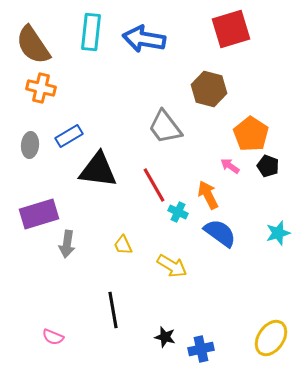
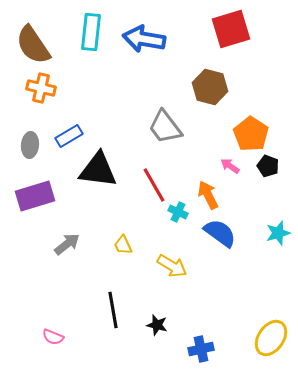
brown hexagon: moved 1 px right, 2 px up
purple rectangle: moved 4 px left, 18 px up
gray arrow: rotated 136 degrees counterclockwise
black star: moved 8 px left, 12 px up
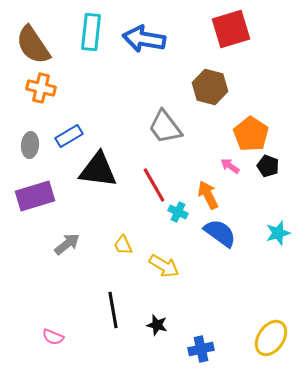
yellow arrow: moved 8 px left
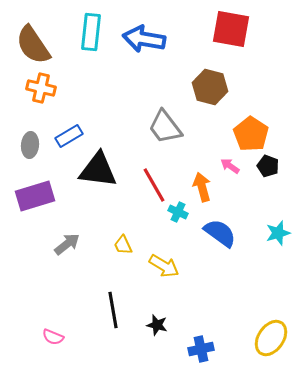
red square: rotated 27 degrees clockwise
orange arrow: moved 6 px left, 8 px up; rotated 12 degrees clockwise
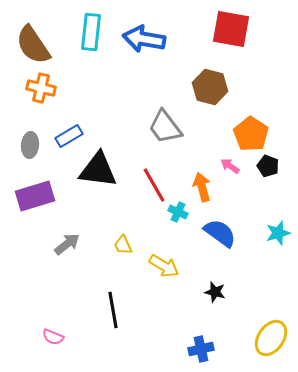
black star: moved 58 px right, 33 px up
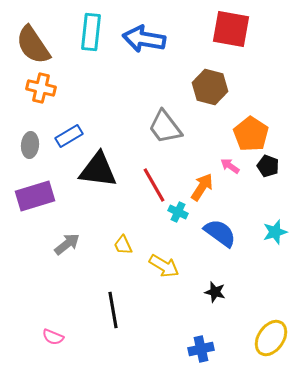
orange arrow: rotated 48 degrees clockwise
cyan star: moved 3 px left, 1 px up
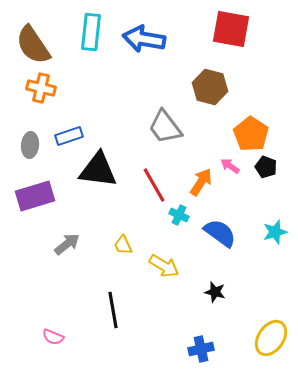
blue rectangle: rotated 12 degrees clockwise
black pentagon: moved 2 px left, 1 px down
orange arrow: moved 1 px left, 5 px up
cyan cross: moved 1 px right, 3 px down
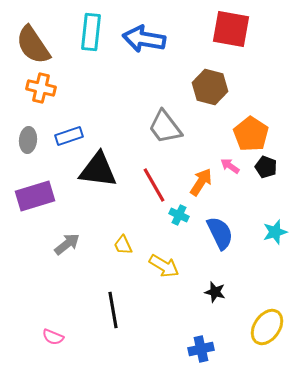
gray ellipse: moved 2 px left, 5 px up
blue semicircle: rotated 28 degrees clockwise
yellow ellipse: moved 4 px left, 11 px up
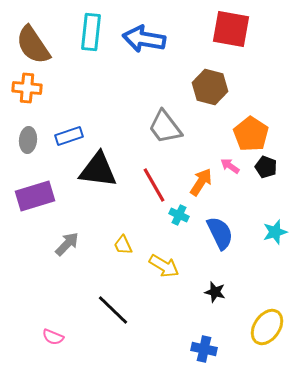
orange cross: moved 14 px left; rotated 8 degrees counterclockwise
gray arrow: rotated 8 degrees counterclockwise
black line: rotated 36 degrees counterclockwise
blue cross: moved 3 px right; rotated 25 degrees clockwise
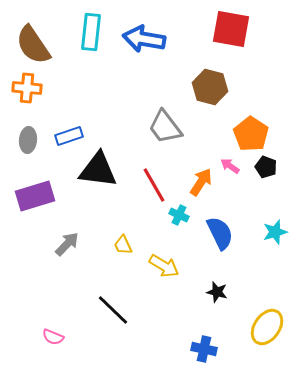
black star: moved 2 px right
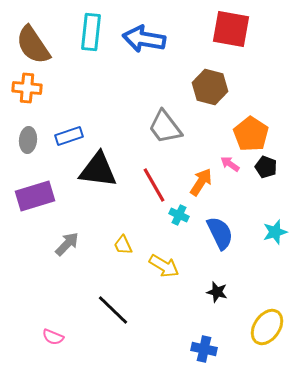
pink arrow: moved 2 px up
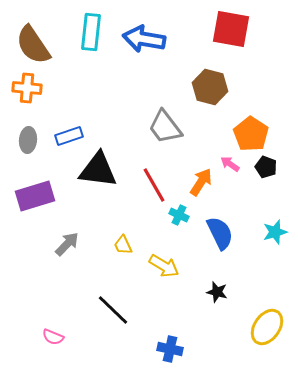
blue cross: moved 34 px left
